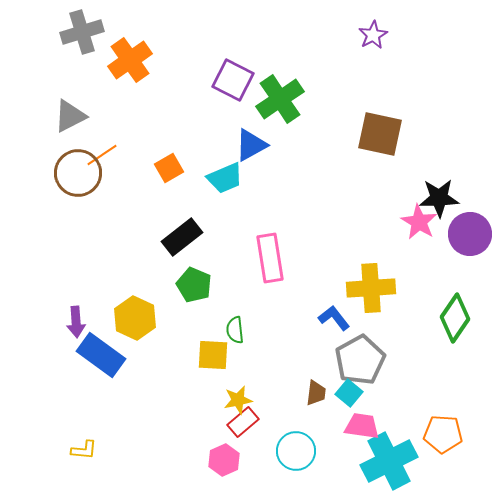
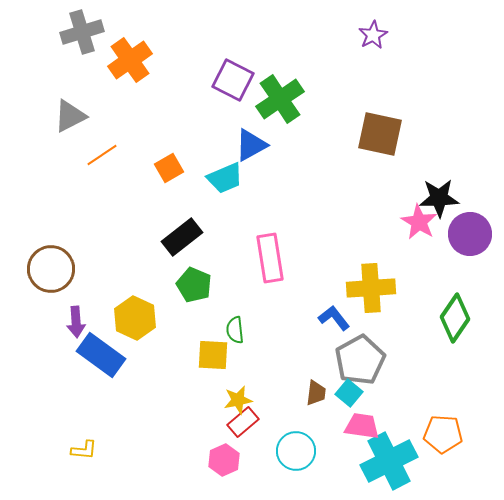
brown circle: moved 27 px left, 96 px down
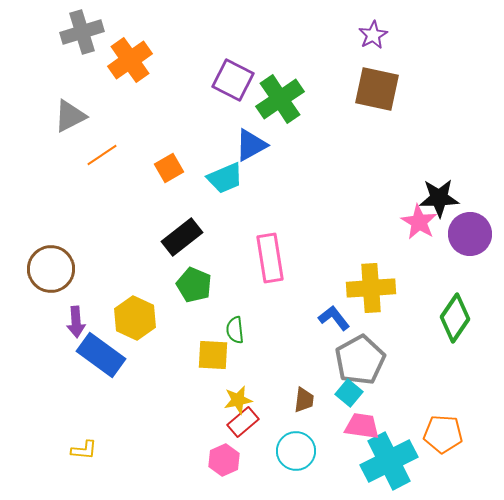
brown square: moved 3 px left, 45 px up
brown trapezoid: moved 12 px left, 7 px down
